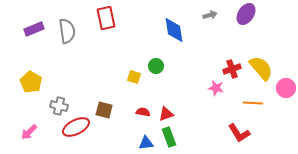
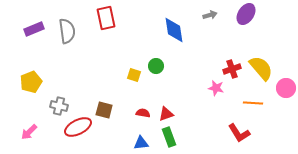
yellow square: moved 2 px up
yellow pentagon: rotated 20 degrees clockwise
red semicircle: moved 1 px down
red ellipse: moved 2 px right
blue triangle: moved 5 px left
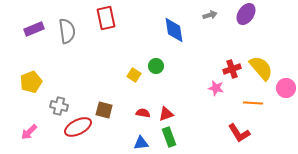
yellow square: rotated 16 degrees clockwise
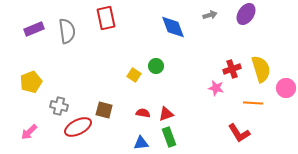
blue diamond: moved 1 px left, 3 px up; rotated 12 degrees counterclockwise
yellow semicircle: moved 1 px down; rotated 24 degrees clockwise
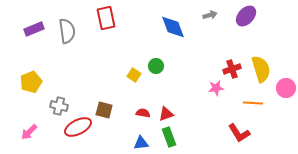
purple ellipse: moved 2 px down; rotated 10 degrees clockwise
pink star: rotated 21 degrees counterclockwise
